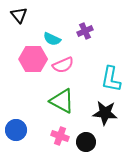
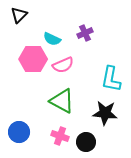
black triangle: rotated 24 degrees clockwise
purple cross: moved 2 px down
blue circle: moved 3 px right, 2 px down
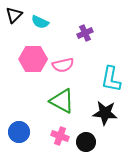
black triangle: moved 5 px left
cyan semicircle: moved 12 px left, 17 px up
pink semicircle: rotated 10 degrees clockwise
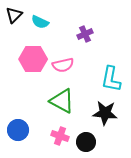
purple cross: moved 1 px down
blue circle: moved 1 px left, 2 px up
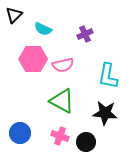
cyan semicircle: moved 3 px right, 7 px down
cyan L-shape: moved 3 px left, 3 px up
blue circle: moved 2 px right, 3 px down
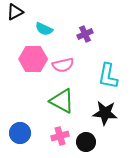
black triangle: moved 1 px right, 3 px up; rotated 18 degrees clockwise
cyan semicircle: moved 1 px right
pink cross: rotated 36 degrees counterclockwise
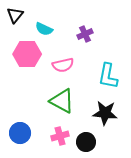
black triangle: moved 3 px down; rotated 24 degrees counterclockwise
pink hexagon: moved 6 px left, 5 px up
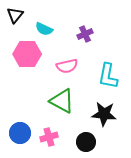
pink semicircle: moved 4 px right, 1 px down
black star: moved 1 px left, 1 px down
pink cross: moved 11 px left, 1 px down
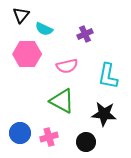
black triangle: moved 6 px right
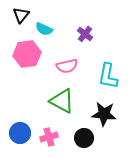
purple cross: rotated 28 degrees counterclockwise
pink hexagon: rotated 8 degrees counterclockwise
black circle: moved 2 px left, 4 px up
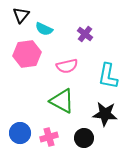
black star: moved 1 px right
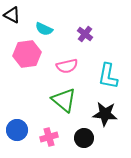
black triangle: moved 9 px left; rotated 42 degrees counterclockwise
green triangle: moved 2 px right, 1 px up; rotated 12 degrees clockwise
blue circle: moved 3 px left, 3 px up
